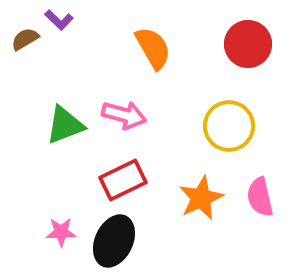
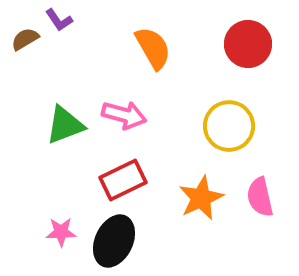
purple L-shape: rotated 12 degrees clockwise
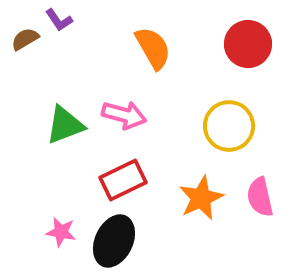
pink star: rotated 12 degrees clockwise
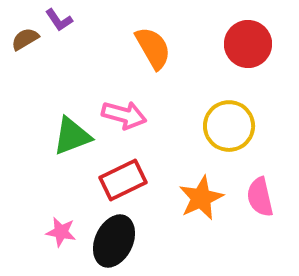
green triangle: moved 7 px right, 11 px down
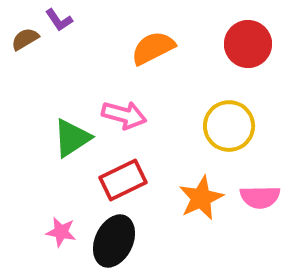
orange semicircle: rotated 87 degrees counterclockwise
green triangle: moved 2 px down; rotated 12 degrees counterclockwise
pink semicircle: rotated 78 degrees counterclockwise
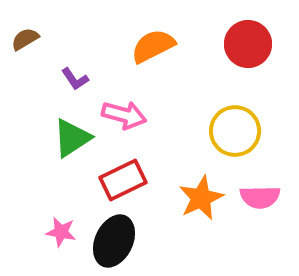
purple L-shape: moved 16 px right, 59 px down
orange semicircle: moved 2 px up
yellow circle: moved 6 px right, 5 px down
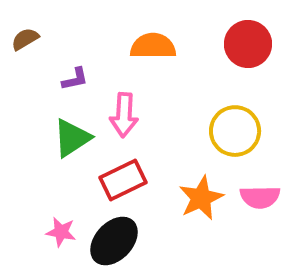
orange semicircle: rotated 27 degrees clockwise
purple L-shape: rotated 68 degrees counterclockwise
pink arrow: rotated 78 degrees clockwise
black ellipse: rotated 18 degrees clockwise
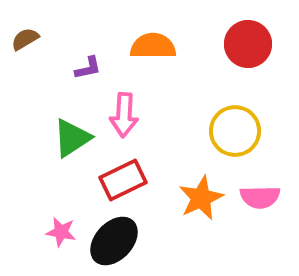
purple L-shape: moved 13 px right, 11 px up
